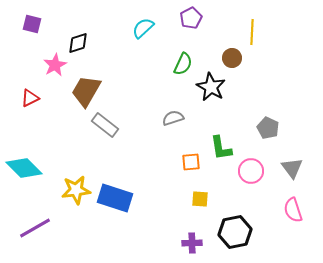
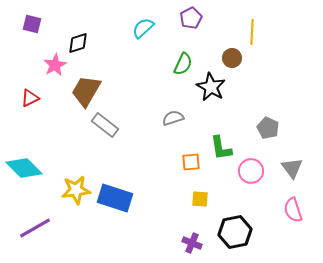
purple cross: rotated 24 degrees clockwise
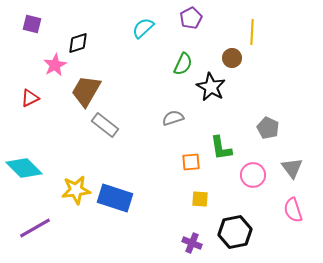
pink circle: moved 2 px right, 4 px down
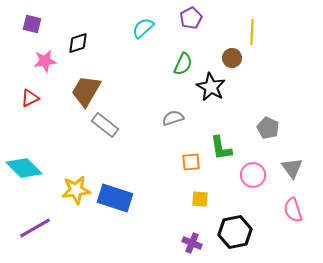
pink star: moved 10 px left, 4 px up; rotated 20 degrees clockwise
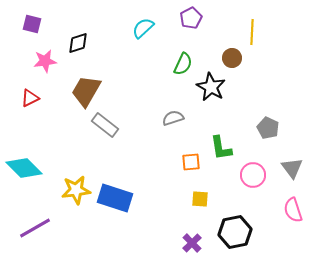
purple cross: rotated 24 degrees clockwise
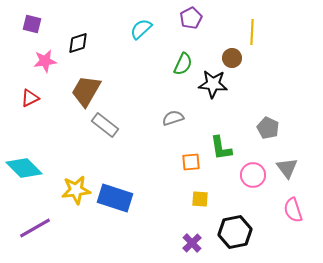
cyan semicircle: moved 2 px left, 1 px down
black star: moved 2 px right, 3 px up; rotated 24 degrees counterclockwise
gray triangle: moved 5 px left
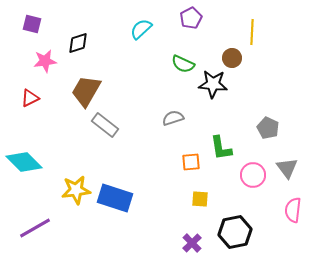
green semicircle: rotated 90 degrees clockwise
cyan diamond: moved 6 px up
pink semicircle: rotated 25 degrees clockwise
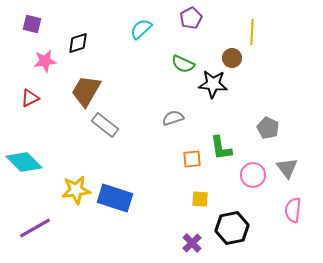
orange square: moved 1 px right, 3 px up
black hexagon: moved 3 px left, 4 px up
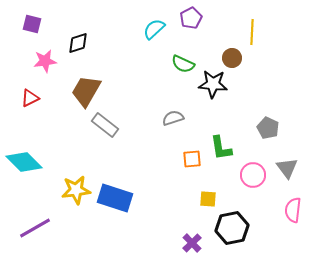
cyan semicircle: moved 13 px right
yellow square: moved 8 px right
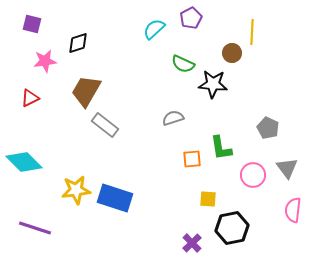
brown circle: moved 5 px up
purple line: rotated 48 degrees clockwise
